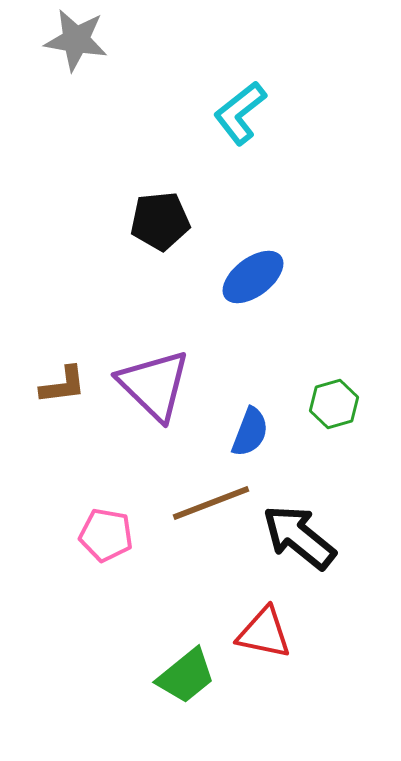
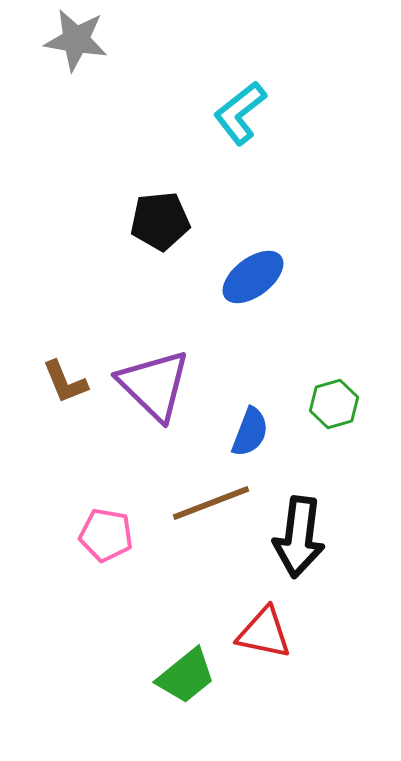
brown L-shape: moved 2 px right, 3 px up; rotated 75 degrees clockwise
black arrow: rotated 122 degrees counterclockwise
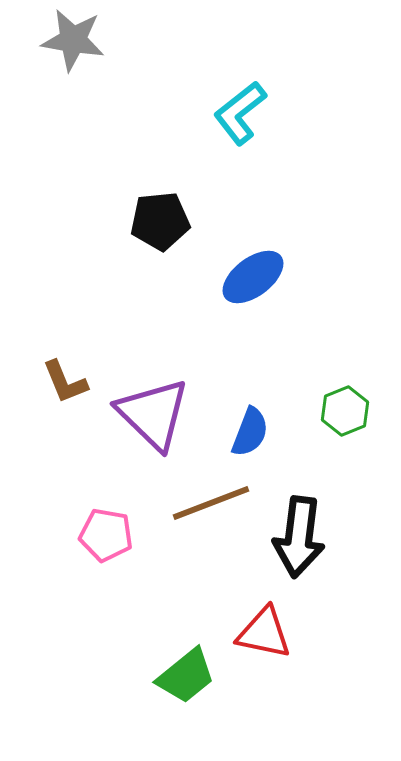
gray star: moved 3 px left
purple triangle: moved 1 px left, 29 px down
green hexagon: moved 11 px right, 7 px down; rotated 6 degrees counterclockwise
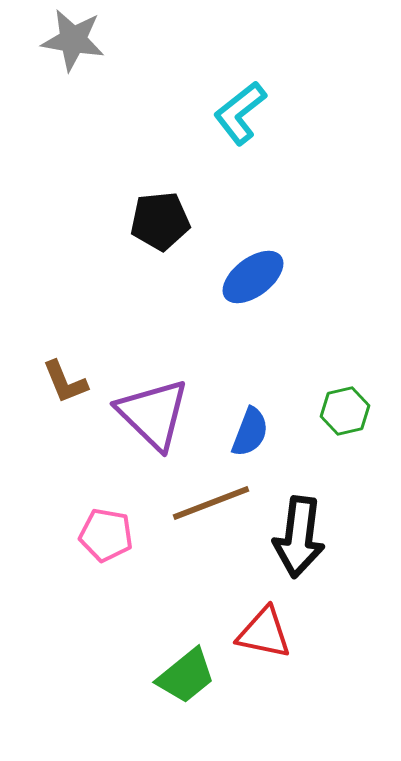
green hexagon: rotated 9 degrees clockwise
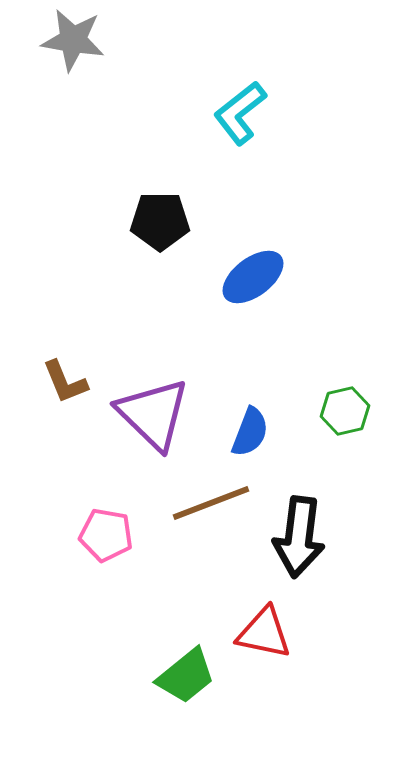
black pentagon: rotated 6 degrees clockwise
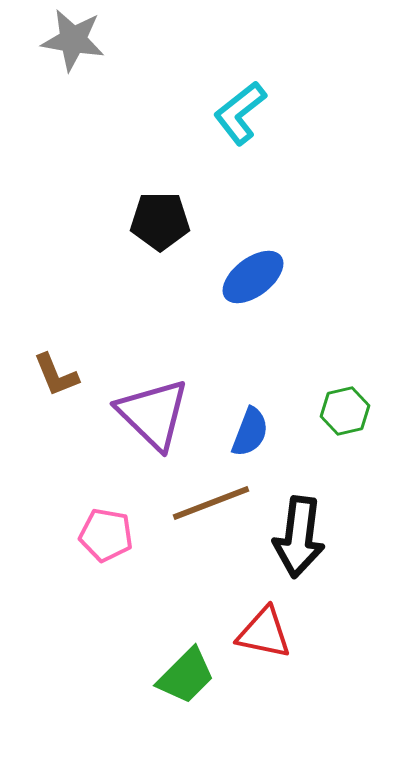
brown L-shape: moved 9 px left, 7 px up
green trapezoid: rotated 6 degrees counterclockwise
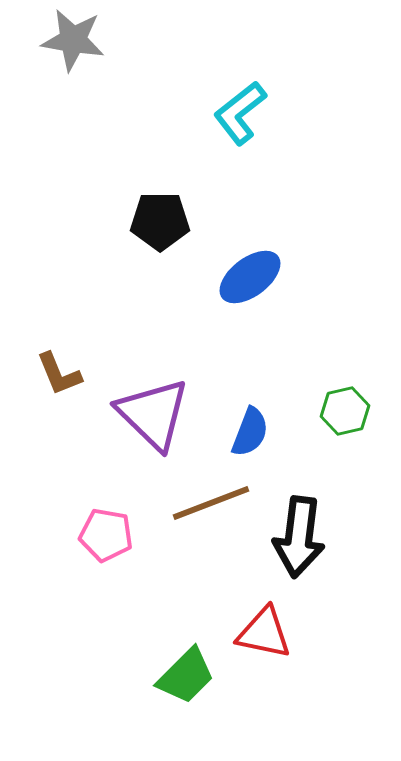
blue ellipse: moved 3 px left
brown L-shape: moved 3 px right, 1 px up
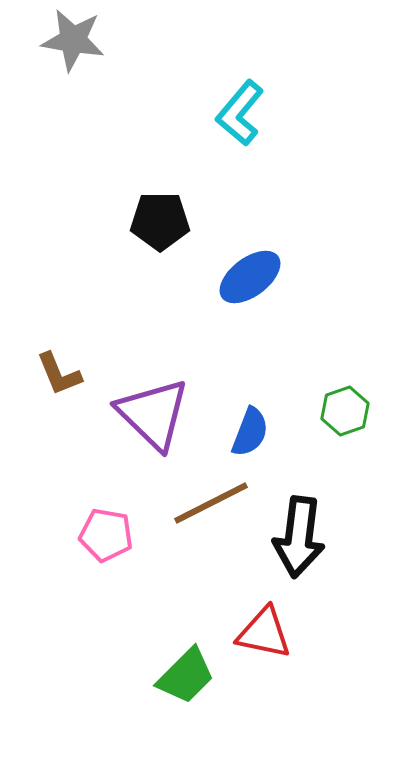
cyan L-shape: rotated 12 degrees counterclockwise
green hexagon: rotated 6 degrees counterclockwise
brown line: rotated 6 degrees counterclockwise
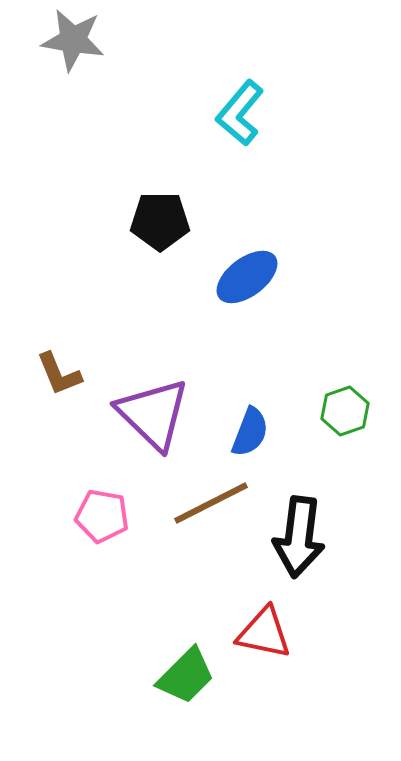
blue ellipse: moved 3 px left
pink pentagon: moved 4 px left, 19 px up
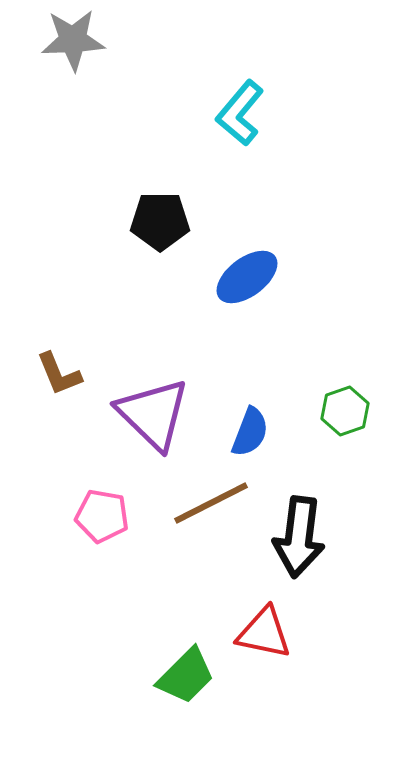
gray star: rotated 12 degrees counterclockwise
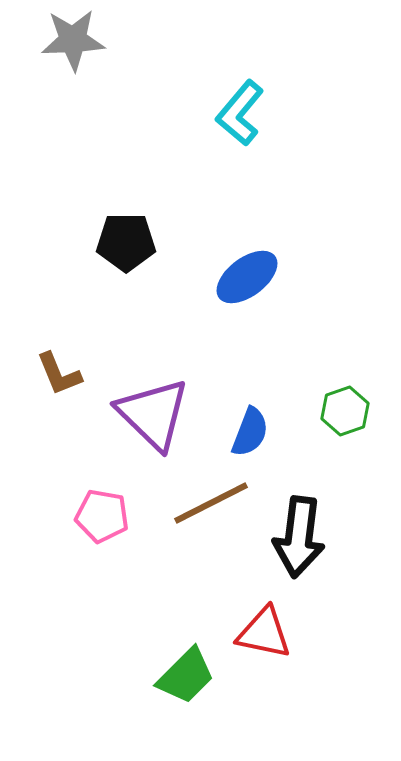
black pentagon: moved 34 px left, 21 px down
